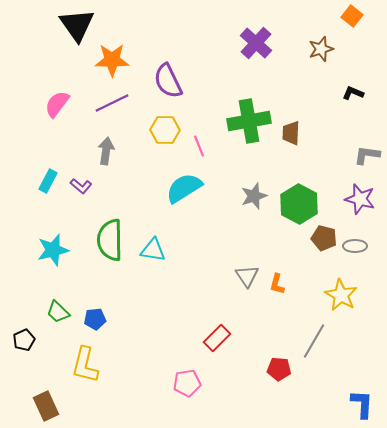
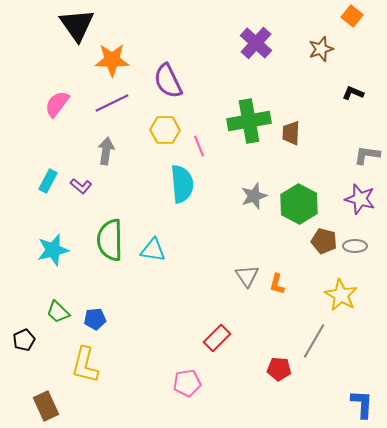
cyan semicircle: moved 2 px left, 4 px up; rotated 117 degrees clockwise
brown pentagon: moved 3 px down
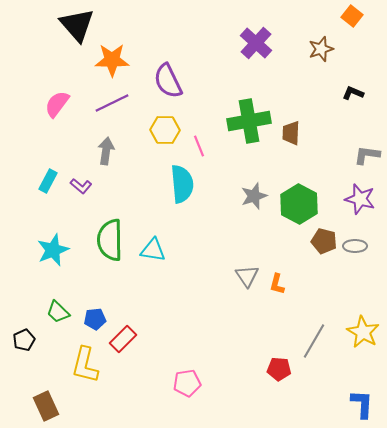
black triangle: rotated 6 degrees counterclockwise
cyan star: rotated 8 degrees counterclockwise
yellow star: moved 22 px right, 37 px down
red rectangle: moved 94 px left, 1 px down
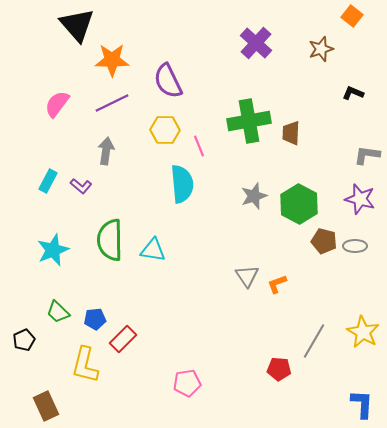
orange L-shape: rotated 55 degrees clockwise
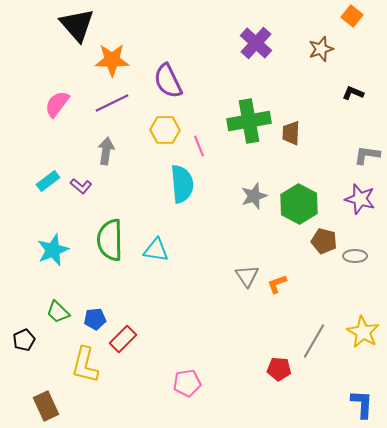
cyan rectangle: rotated 25 degrees clockwise
gray ellipse: moved 10 px down
cyan triangle: moved 3 px right
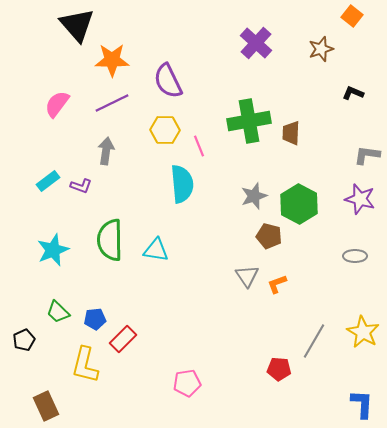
purple L-shape: rotated 20 degrees counterclockwise
brown pentagon: moved 55 px left, 5 px up
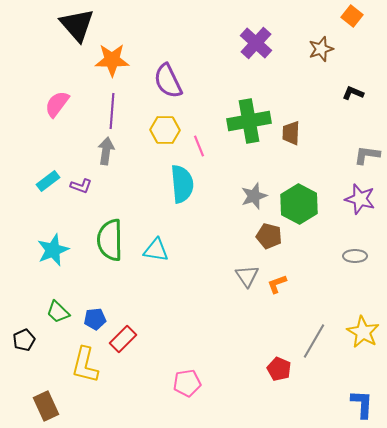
purple line: moved 8 px down; rotated 60 degrees counterclockwise
red pentagon: rotated 20 degrees clockwise
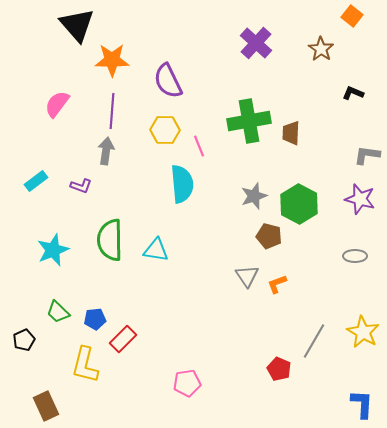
brown star: rotated 20 degrees counterclockwise
cyan rectangle: moved 12 px left
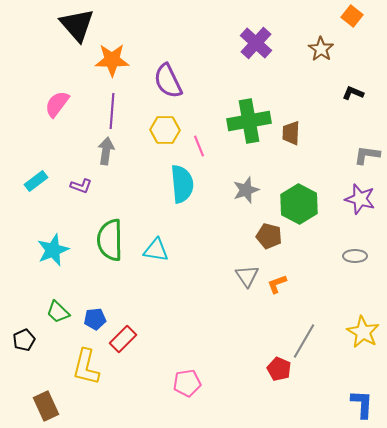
gray star: moved 8 px left, 6 px up
gray line: moved 10 px left
yellow L-shape: moved 1 px right, 2 px down
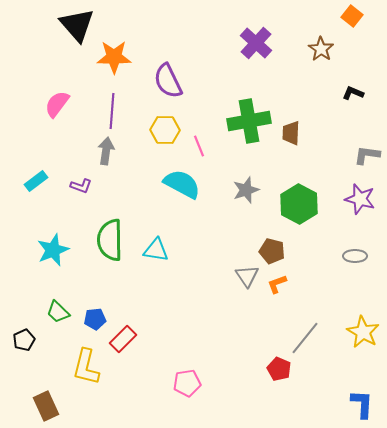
orange star: moved 2 px right, 3 px up
cyan semicircle: rotated 57 degrees counterclockwise
brown pentagon: moved 3 px right, 15 px down
gray line: moved 1 px right, 3 px up; rotated 9 degrees clockwise
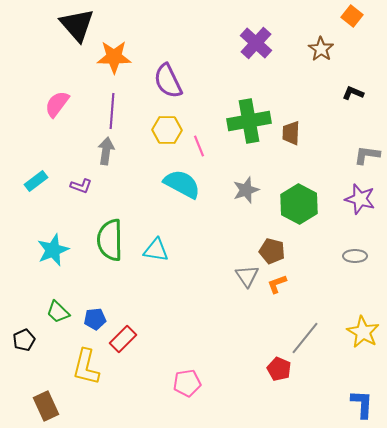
yellow hexagon: moved 2 px right
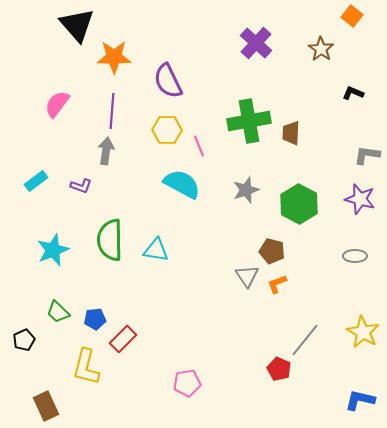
gray line: moved 2 px down
blue L-shape: moved 2 px left, 4 px up; rotated 80 degrees counterclockwise
